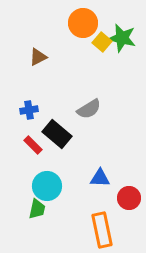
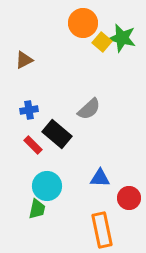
brown triangle: moved 14 px left, 3 px down
gray semicircle: rotated 10 degrees counterclockwise
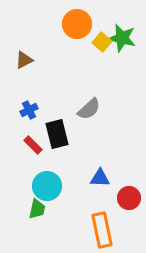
orange circle: moved 6 px left, 1 px down
blue cross: rotated 18 degrees counterclockwise
black rectangle: rotated 36 degrees clockwise
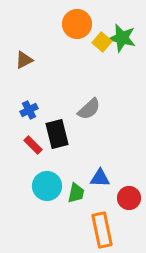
green trapezoid: moved 39 px right, 16 px up
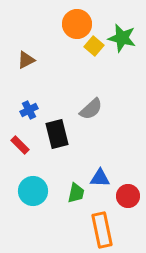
yellow square: moved 8 px left, 4 px down
brown triangle: moved 2 px right
gray semicircle: moved 2 px right
red rectangle: moved 13 px left
cyan circle: moved 14 px left, 5 px down
red circle: moved 1 px left, 2 px up
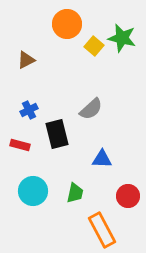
orange circle: moved 10 px left
red rectangle: rotated 30 degrees counterclockwise
blue triangle: moved 2 px right, 19 px up
green trapezoid: moved 1 px left
orange rectangle: rotated 16 degrees counterclockwise
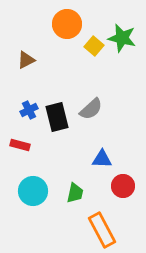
black rectangle: moved 17 px up
red circle: moved 5 px left, 10 px up
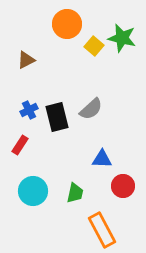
red rectangle: rotated 72 degrees counterclockwise
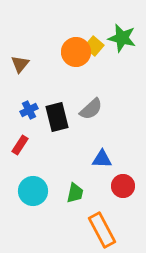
orange circle: moved 9 px right, 28 px down
brown triangle: moved 6 px left, 4 px down; rotated 24 degrees counterclockwise
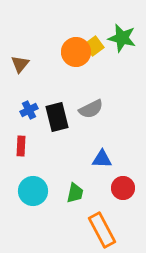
yellow square: rotated 12 degrees clockwise
gray semicircle: rotated 15 degrees clockwise
red rectangle: moved 1 px right, 1 px down; rotated 30 degrees counterclockwise
red circle: moved 2 px down
